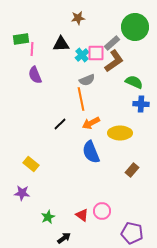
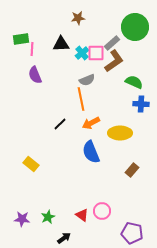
cyan cross: moved 2 px up
purple star: moved 26 px down
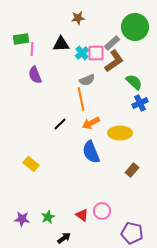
green semicircle: rotated 18 degrees clockwise
blue cross: moved 1 px left, 1 px up; rotated 28 degrees counterclockwise
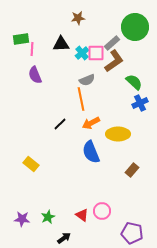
yellow ellipse: moved 2 px left, 1 px down
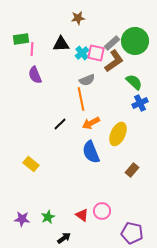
green circle: moved 14 px down
pink square: rotated 12 degrees clockwise
yellow ellipse: rotated 65 degrees counterclockwise
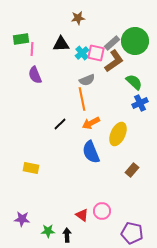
orange line: moved 1 px right
yellow rectangle: moved 4 px down; rotated 28 degrees counterclockwise
green star: moved 14 px down; rotated 24 degrees clockwise
black arrow: moved 3 px right, 3 px up; rotated 56 degrees counterclockwise
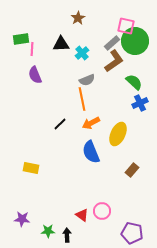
brown star: rotated 24 degrees counterclockwise
pink square: moved 30 px right, 27 px up
